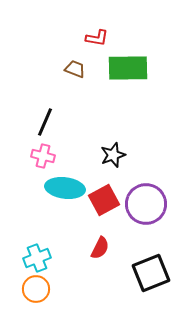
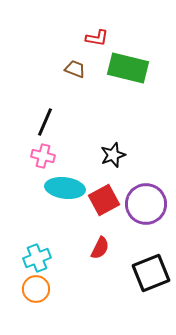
green rectangle: rotated 15 degrees clockwise
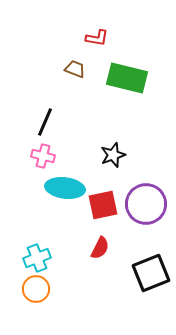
green rectangle: moved 1 px left, 10 px down
red square: moved 1 px left, 5 px down; rotated 16 degrees clockwise
